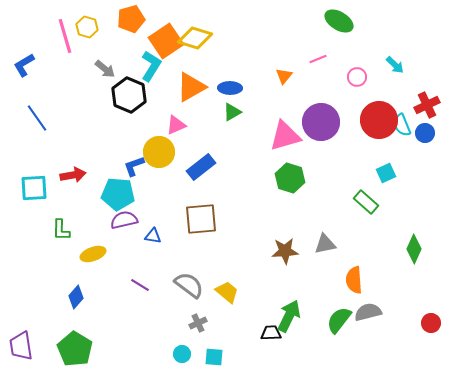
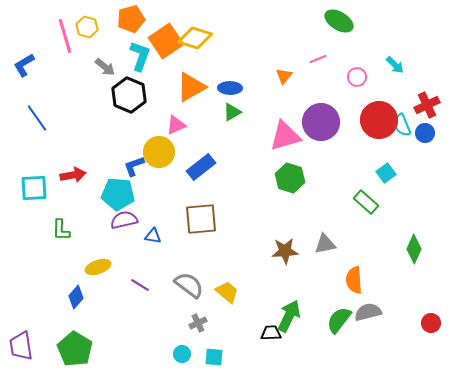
cyan L-shape at (151, 66): moved 11 px left, 10 px up; rotated 12 degrees counterclockwise
gray arrow at (105, 69): moved 2 px up
cyan square at (386, 173): rotated 12 degrees counterclockwise
yellow ellipse at (93, 254): moved 5 px right, 13 px down
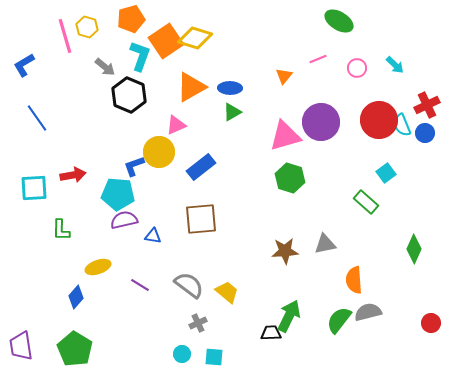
pink circle at (357, 77): moved 9 px up
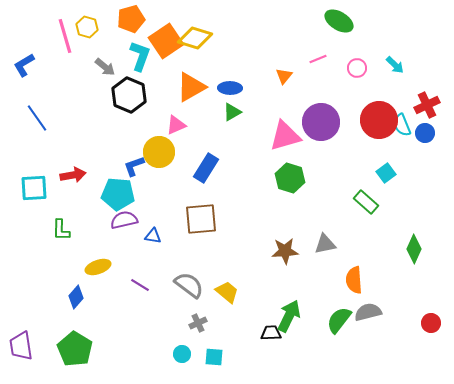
blue rectangle at (201, 167): moved 5 px right, 1 px down; rotated 20 degrees counterclockwise
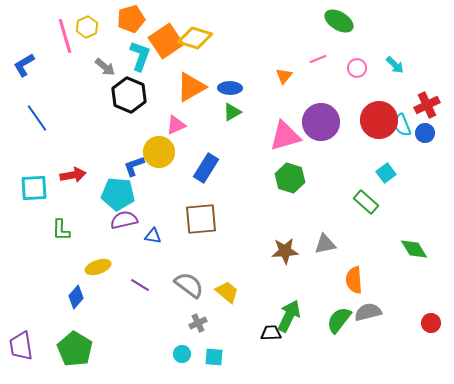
yellow hexagon at (87, 27): rotated 20 degrees clockwise
green diamond at (414, 249): rotated 56 degrees counterclockwise
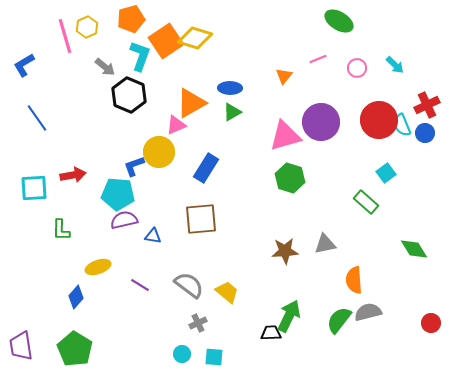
orange triangle at (191, 87): moved 16 px down
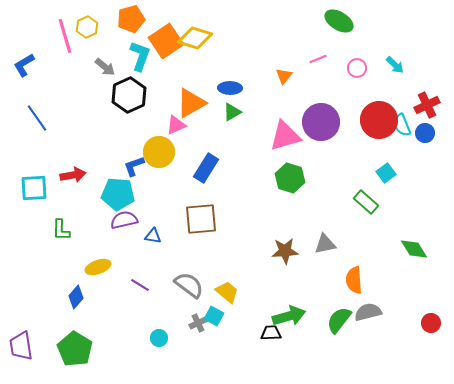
black hexagon at (129, 95): rotated 12 degrees clockwise
green arrow at (289, 316): rotated 48 degrees clockwise
cyan circle at (182, 354): moved 23 px left, 16 px up
cyan square at (214, 357): moved 41 px up; rotated 24 degrees clockwise
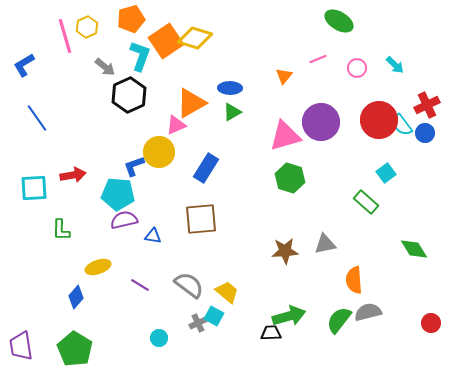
cyan semicircle at (402, 125): rotated 15 degrees counterclockwise
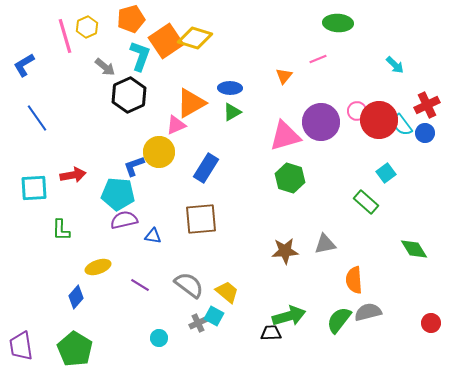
green ellipse at (339, 21): moved 1 px left, 2 px down; rotated 28 degrees counterclockwise
pink circle at (357, 68): moved 43 px down
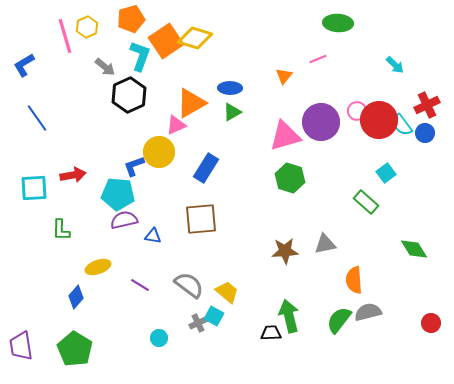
green arrow at (289, 316): rotated 88 degrees counterclockwise
